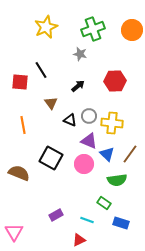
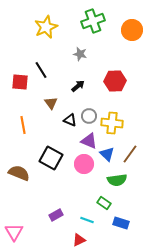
green cross: moved 8 px up
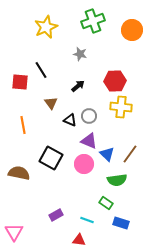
yellow cross: moved 9 px right, 16 px up
brown semicircle: rotated 10 degrees counterclockwise
green rectangle: moved 2 px right
red triangle: rotated 32 degrees clockwise
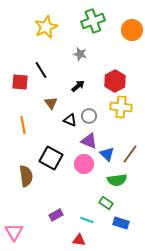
red hexagon: rotated 25 degrees counterclockwise
brown semicircle: moved 7 px right, 3 px down; rotated 70 degrees clockwise
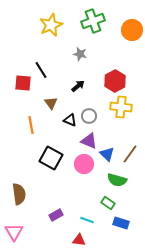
yellow star: moved 5 px right, 2 px up
red square: moved 3 px right, 1 px down
orange line: moved 8 px right
brown semicircle: moved 7 px left, 18 px down
green semicircle: rotated 24 degrees clockwise
green rectangle: moved 2 px right
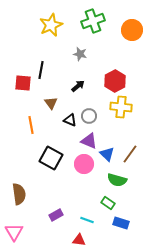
black line: rotated 42 degrees clockwise
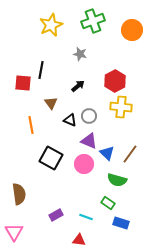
blue triangle: moved 1 px up
cyan line: moved 1 px left, 3 px up
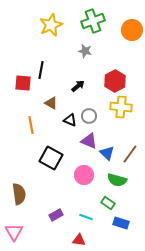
gray star: moved 5 px right, 3 px up
brown triangle: rotated 24 degrees counterclockwise
pink circle: moved 11 px down
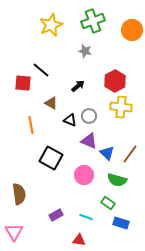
black line: rotated 60 degrees counterclockwise
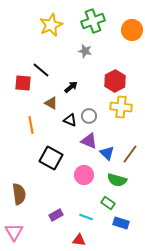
black arrow: moved 7 px left, 1 px down
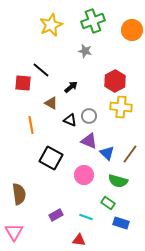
green semicircle: moved 1 px right, 1 px down
